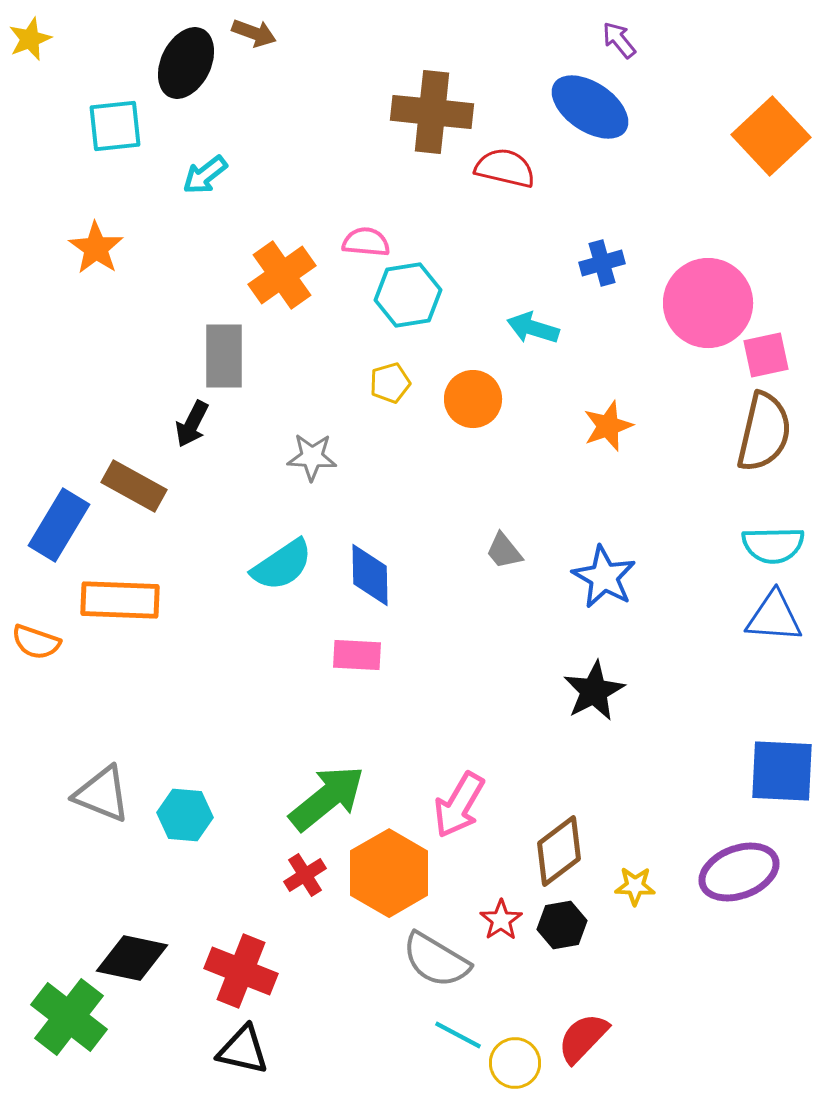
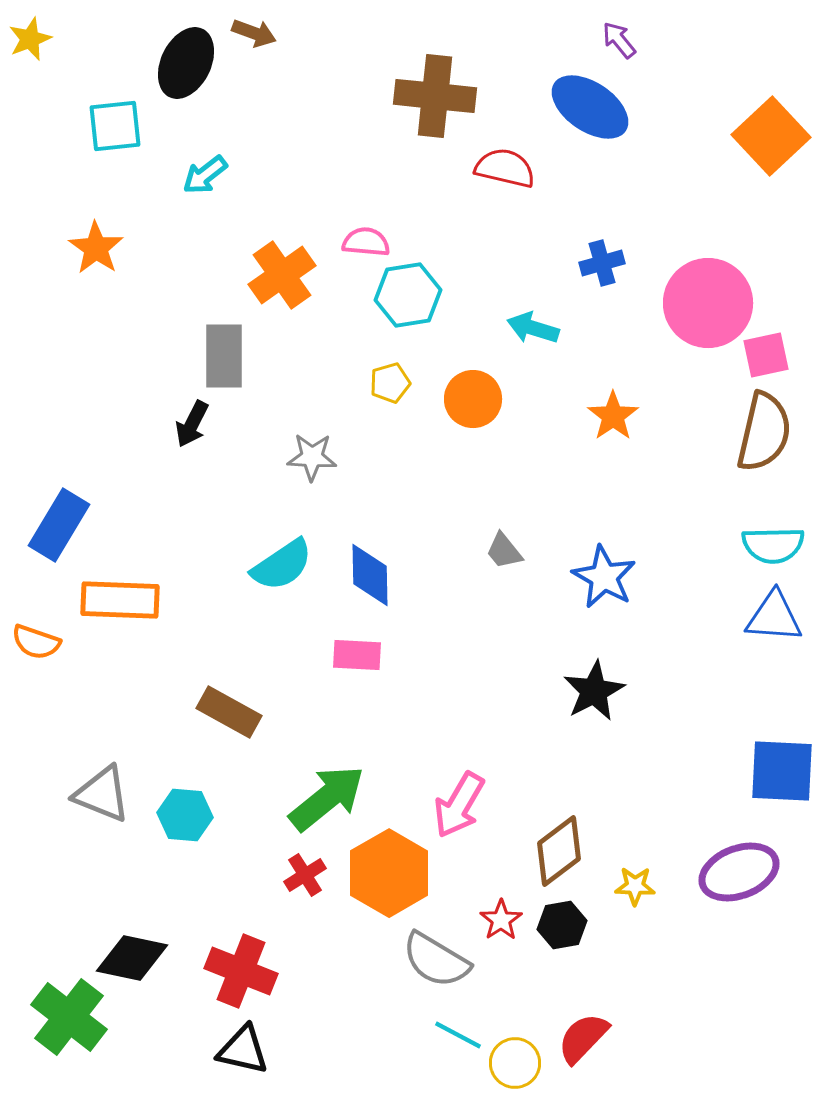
brown cross at (432, 112): moved 3 px right, 16 px up
orange star at (608, 426): moved 5 px right, 10 px up; rotated 15 degrees counterclockwise
brown rectangle at (134, 486): moved 95 px right, 226 px down
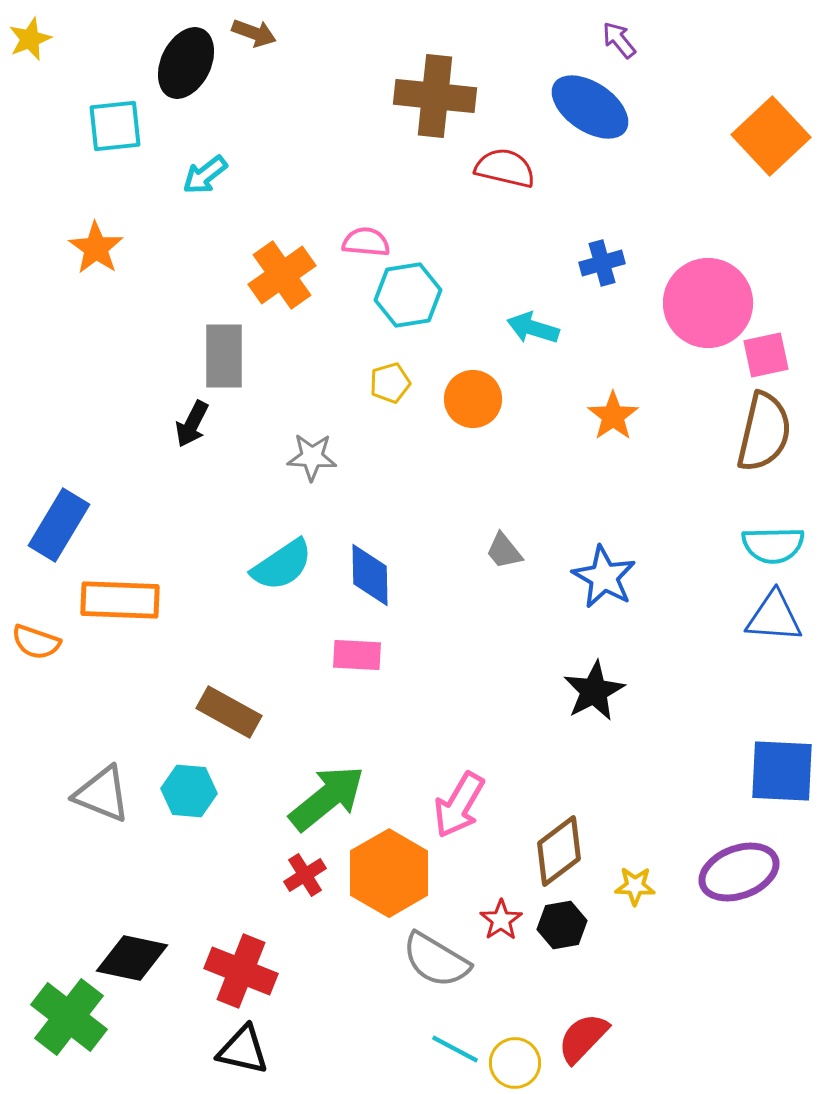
cyan hexagon at (185, 815): moved 4 px right, 24 px up
cyan line at (458, 1035): moved 3 px left, 14 px down
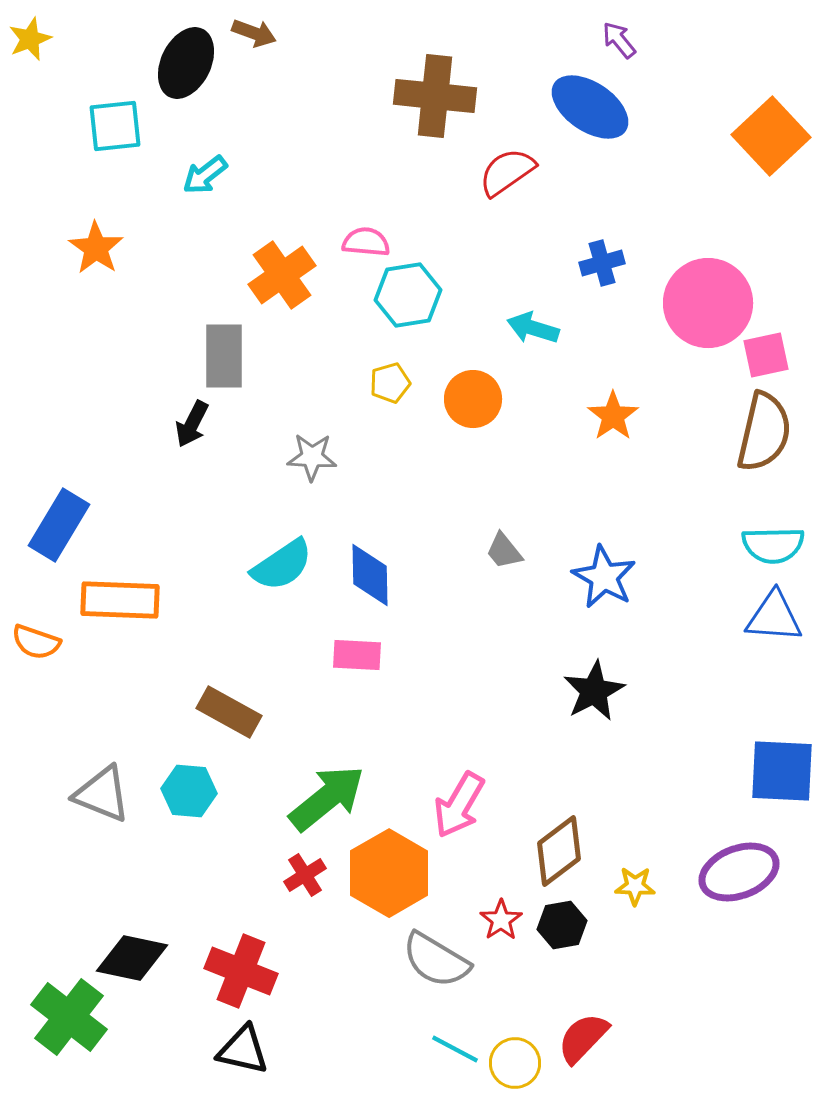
red semicircle at (505, 168): moved 2 px right, 4 px down; rotated 48 degrees counterclockwise
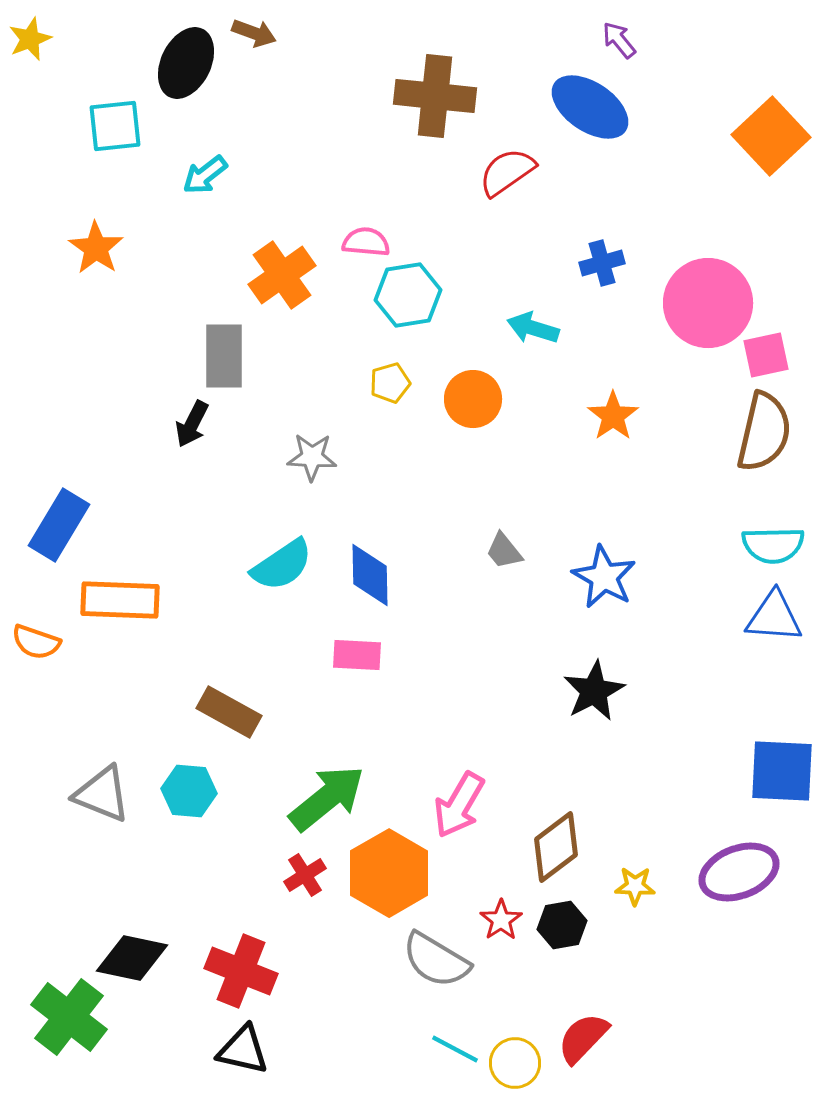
brown diamond at (559, 851): moved 3 px left, 4 px up
